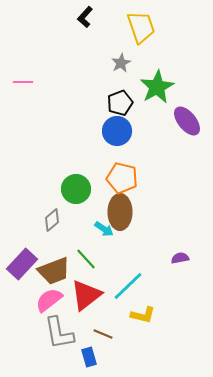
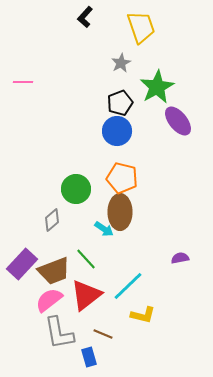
purple ellipse: moved 9 px left
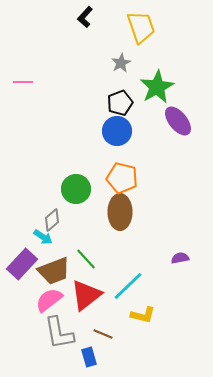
cyan arrow: moved 61 px left, 8 px down
